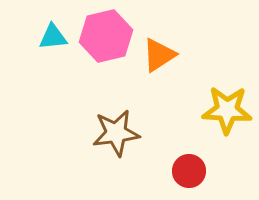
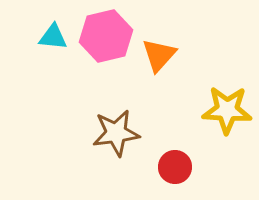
cyan triangle: rotated 12 degrees clockwise
orange triangle: rotated 15 degrees counterclockwise
red circle: moved 14 px left, 4 px up
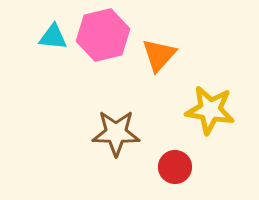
pink hexagon: moved 3 px left, 1 px up
yellow star: moved 17 px left; rotated 6 degrees clockwise
brown star: rotated 9 degrees clockwise
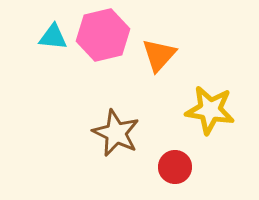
brown star: rotated 24 degrees clockwise
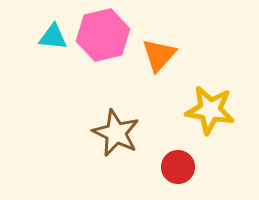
red circle: moved 3 px right
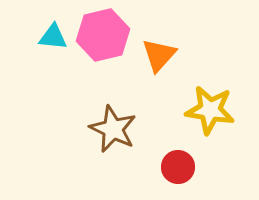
brown star: moved 3 px left, 4 px up
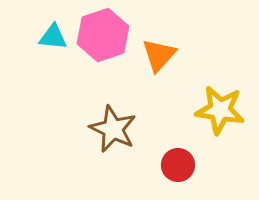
pink hexagon: rotated 6 degrees counterclockwise
yellow star: moved 10 px right
red circle: moved 2 px up
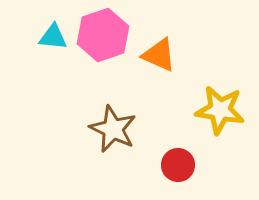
orange triangle: rotated 48 degrees counterclockwise
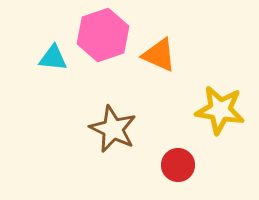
cyan triangle: moved 21 px down
